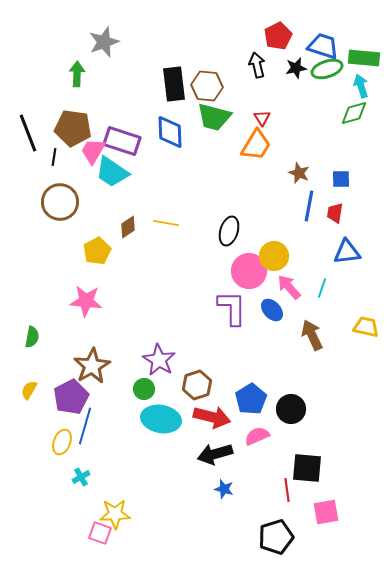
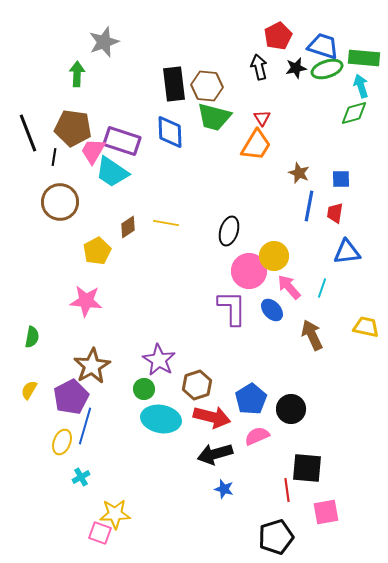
black arrow at (257, 65): moved 2 px right, 2 px down
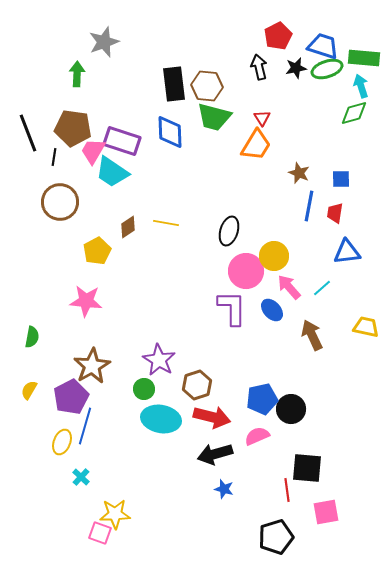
pink circle at (249, 271): moved 3 px left
cyan line at (322, 288): rotated 30 degrees clockwise
blue pentagon at (251, 399): moved 11 px right; rotated 20 degrees clockwise
cyan cross at (81, 477): rotated 18 degrees counterclockwise
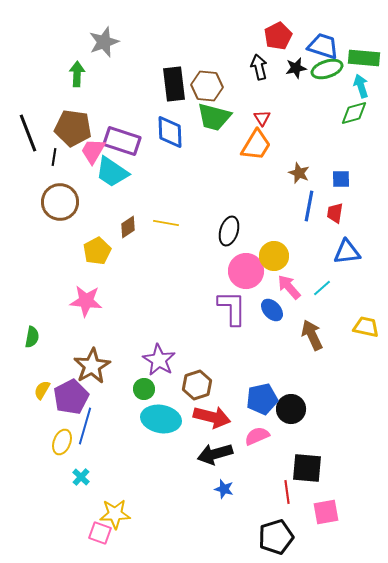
yellow semicircle at (29, 390): moved 13 px right
red line at (287, 490): moved 2 px down
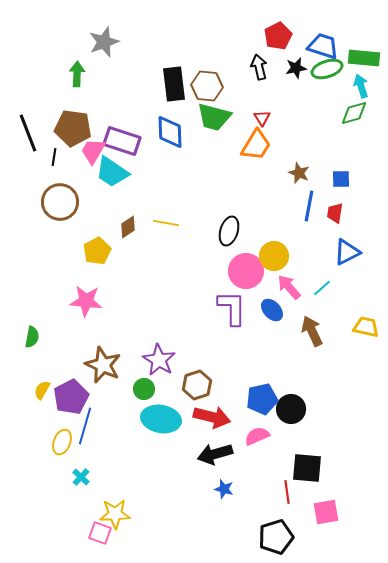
blue triangle at (347, 252): rotated 20 degrees counterclockwise
brown arrow at (312, 335): moved 4 px up
brown star at (92, 366): moved 11 px right, 1 px up; rotated 18 degrees counterclockwise
